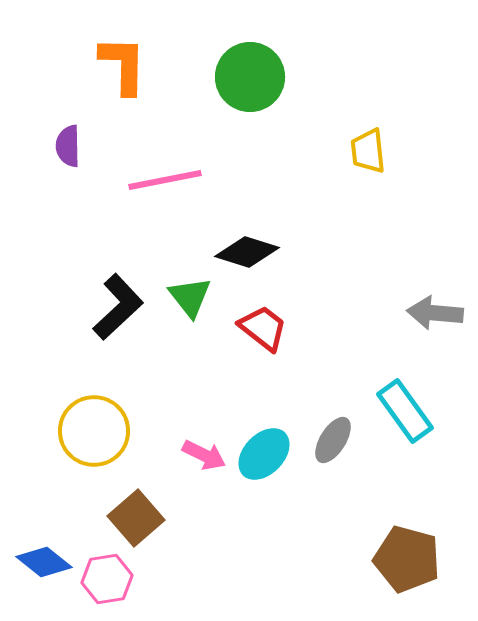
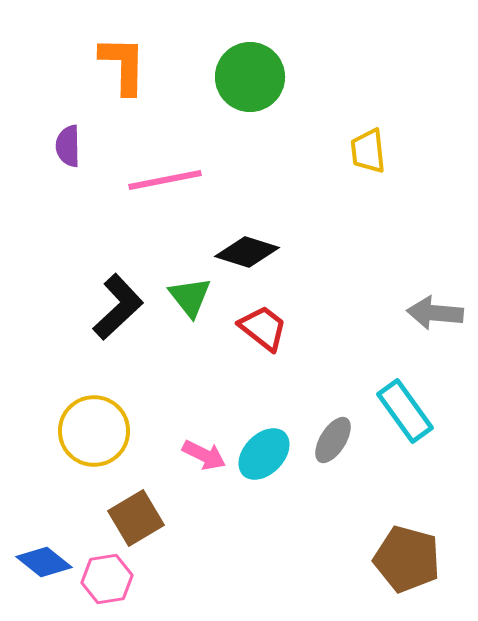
brown square: rotated 10 degrees clockwise
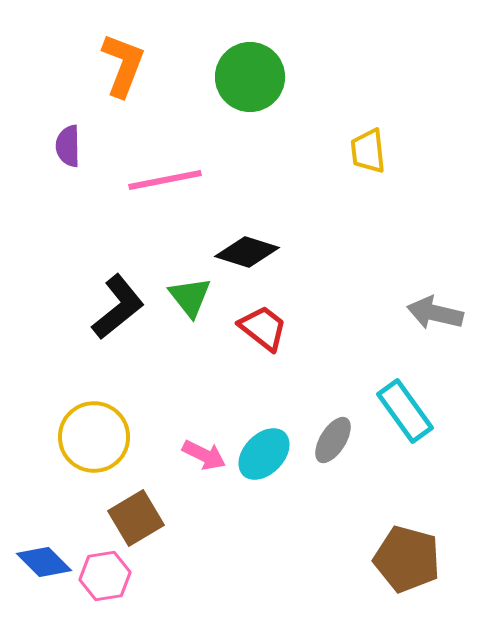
orange L-shape: rotated 20 degrees clockwise
black L-shape: rotated 4 degrees clockwise
gray arrow: rotated 8 degrees clockwise
yellow circle: moved 6 px down
blue diamond: rotated 6 degrees clockwise
pink hexagon: moved 2 px left, 3 px up
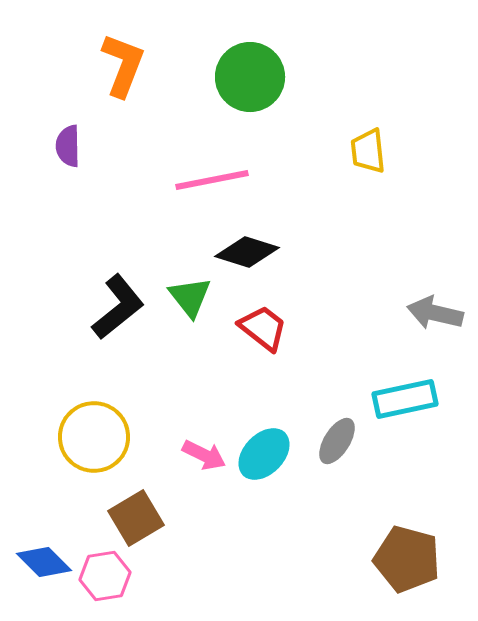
pink line: moved 47 px right
cyan rectangle: moved 12 px up; rotated 66 degrees counterclockwise
gray ellipse: moved 4 px right, 1 px down
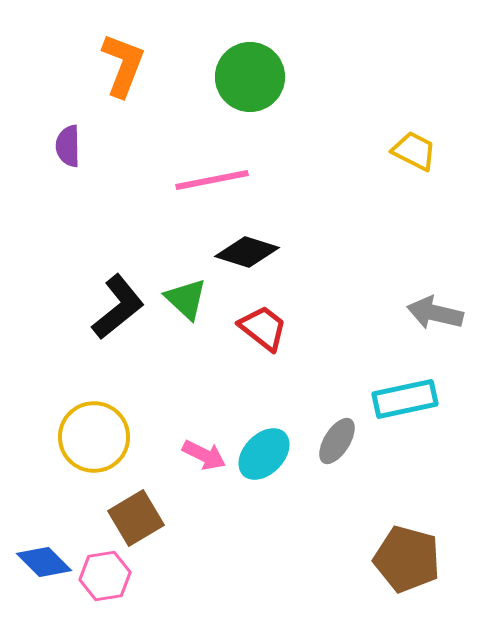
yellow trapezoid: moved 46 px right; rotated 123 degrees clockwise
green triangle: moved 4 px left, 2 px down; rotated 9 degrees counterclockwise
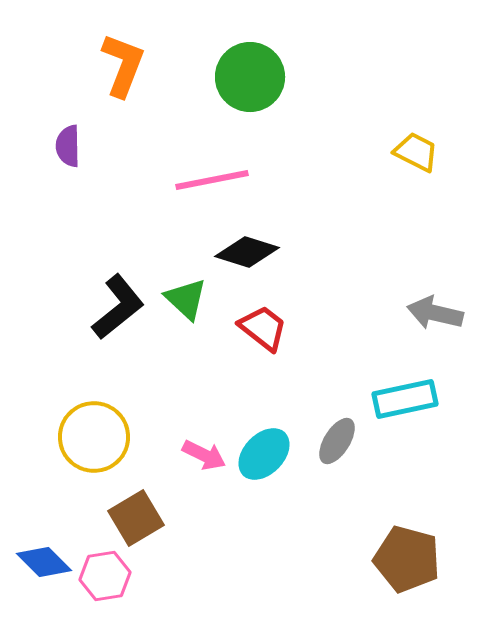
yellow trapezoid: moved 2 px right, 1 px down
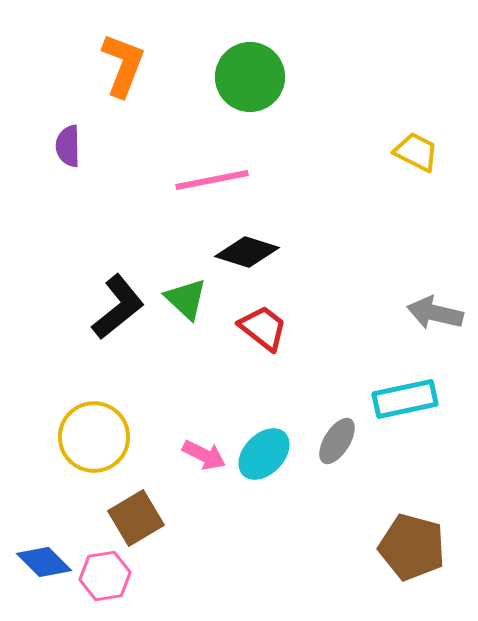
brown pentagon: moved 5 px right, 12 px up
